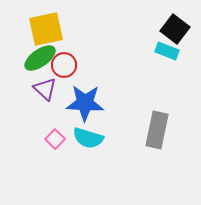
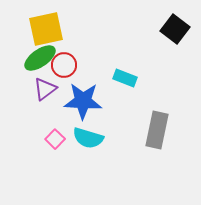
cyan rectangle: moved 42 px left, 27 px down
purple triangle: rotated 40 degrees clockwise
blue star: moved 2 px left, 2 px up
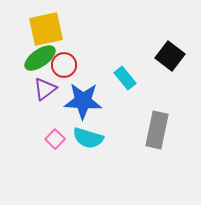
black square: moved 5 px left, 27 px down
cyan rectangle: rotated 30 degrees clockwise
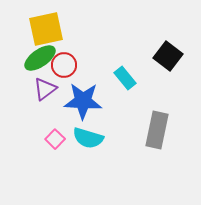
black square: moved 2 px left
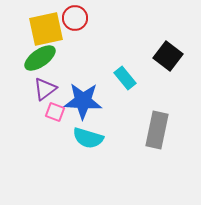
red circle: moved 11 px right, 47 px up
pink square: moved 27 px up; rotated 24 degrees counterclockwise
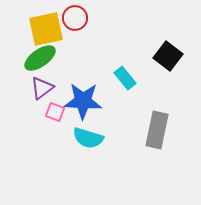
purple triangle: moved 3 px left, 1 px up
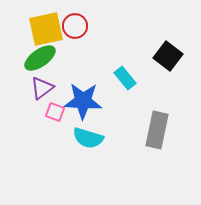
red circle: moved 8 px down
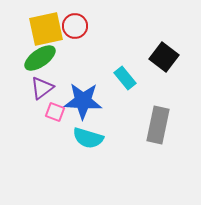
black square: moved 4 px left, 1 px down
gray rectangle: moved 1 px right, 5 px up
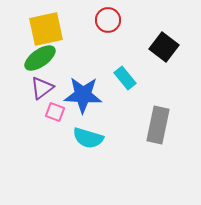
red circle: moved 33 px right, 6 px up
black square: moved 10 px up
blue star: moved 6 px up
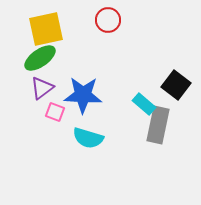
black square: moved 12 px right, 38 px down
cyan rectangle: moved 19 px right, 26 px down; rotated 10 degrees counterclockwise
